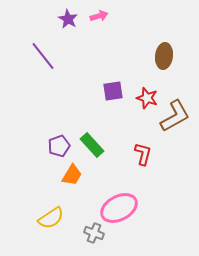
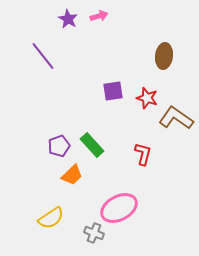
brown L-shape: moved 1 px right, 2 px down; rotated 116 degrees counterclockwise
orange trapezoid: rotated 15 degrees clockwise
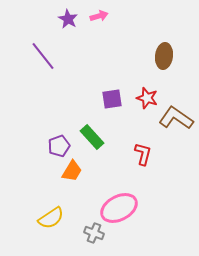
purple square: moved 1 px left, 8 px down
green rectangle: moved 8 px up
orange trapezoid: moved 4 px up; rotated 15 degrees counterclockwise
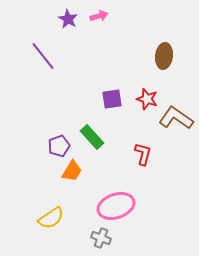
red star: moved 1 px down
pink ellipse: moved 3 px left, 2 px up; rotated 9 degrees clockwise
gray cross: moved 7 px right, 5 px down
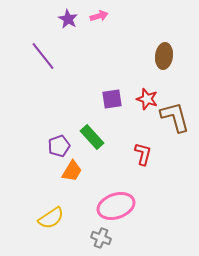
brown L-shape: moved 1 px left, 1 px up; rotated 40 degrees clockwise
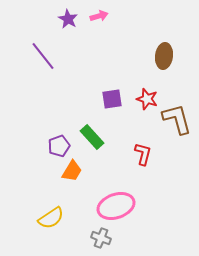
brown L-shape: moved 2 px right, 2 px down
